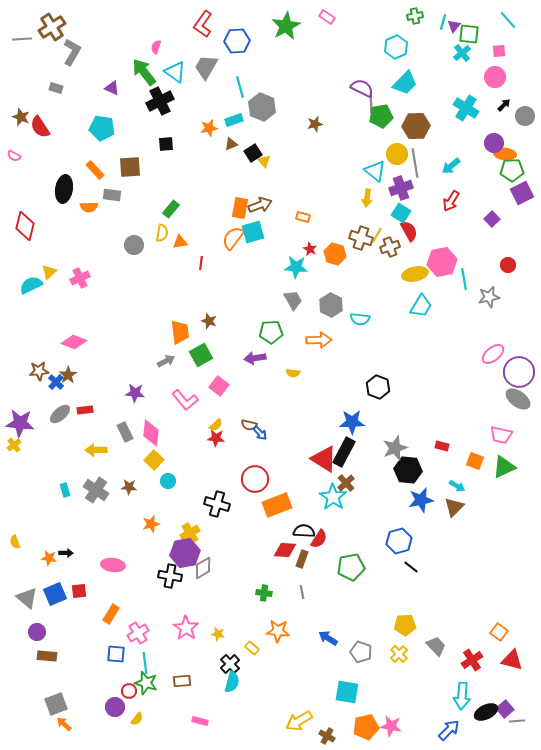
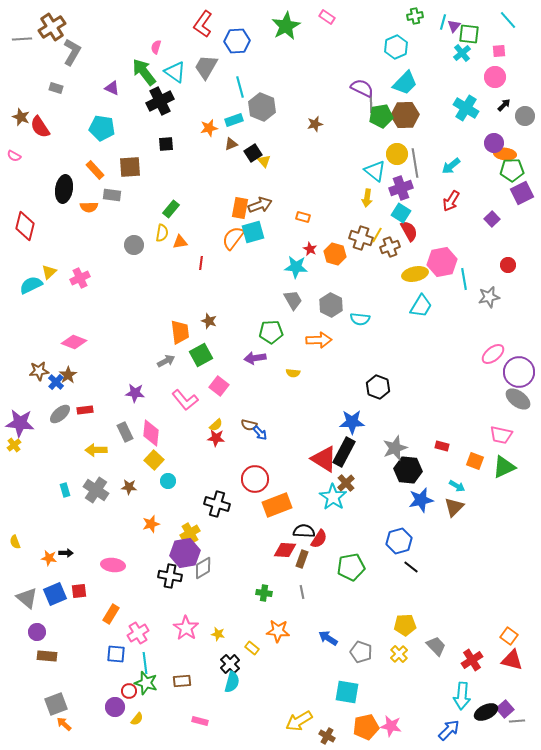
brown hexagon at (416, 126): moved 11 px left, 11 px up
orange square at (499, 632): moved 10 px right, 4 px down
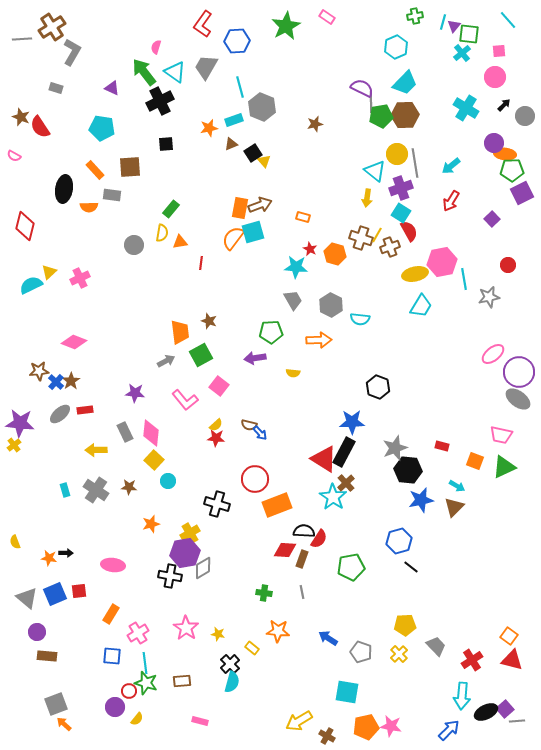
brown star at (68, 375): moved 3 px right, 6 px down
blue square at (116, 654): moved 4 px left, 2 px down
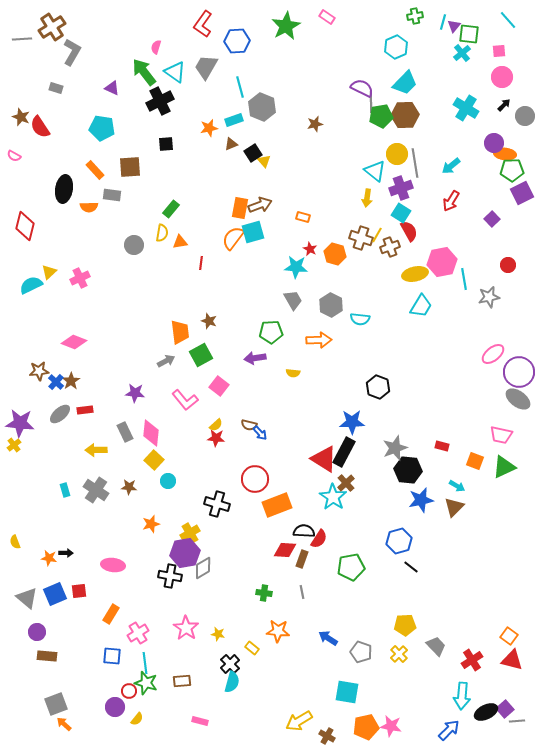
pink circle at (495, 77): moved 7 px right
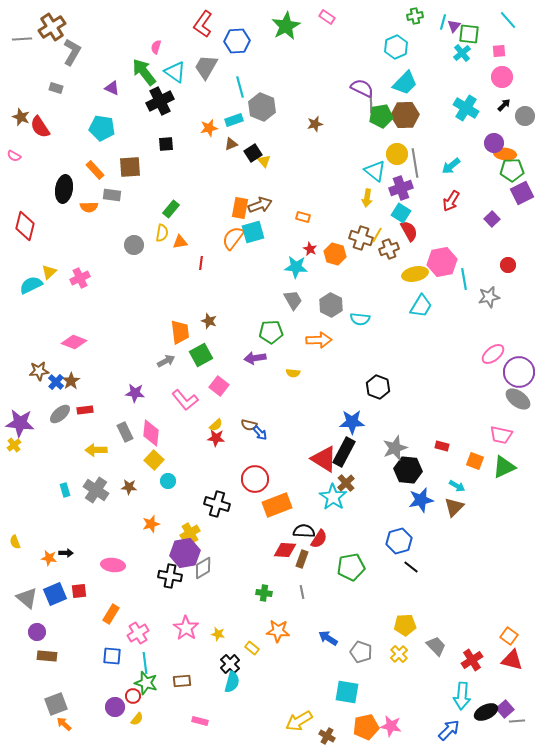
brown cross at (390, 247): moved 1 px left, 2 px down
red circle at (129, 691): moved 4 px right, 5 px down
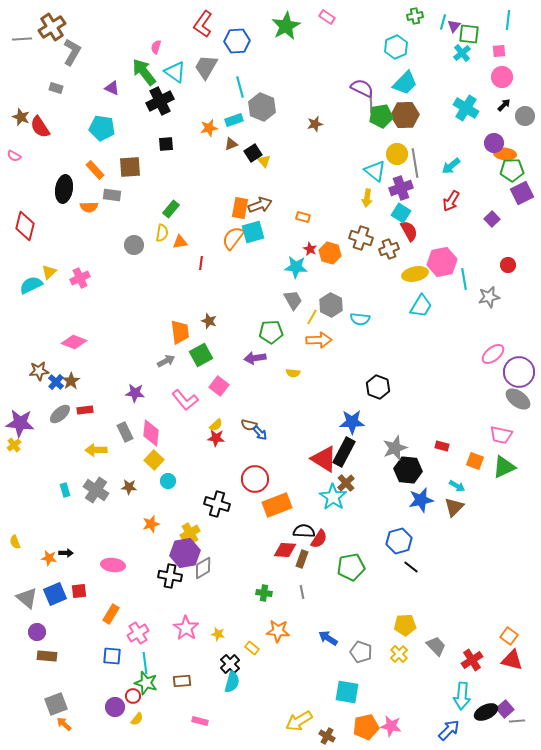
cyan line at (508, 20): rotated 48 degrees clockwise
yellow line at (377, 235): moved 65 px left, 82 px down
orange hexagon at (335, 254): moved 5 px left, 1 px up
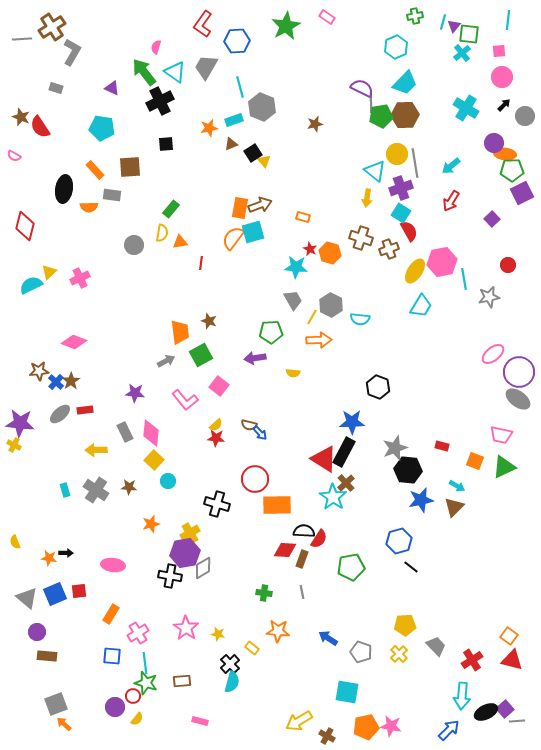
yellow ellipse at (415, 274): moved 3 px up; rotated 45 degrees counterclockwise
yellow cross at (14, 445): rotated 24 degrees counterclockwise
orange rectangle at (277, 505): rotated 20 degrees clockwise
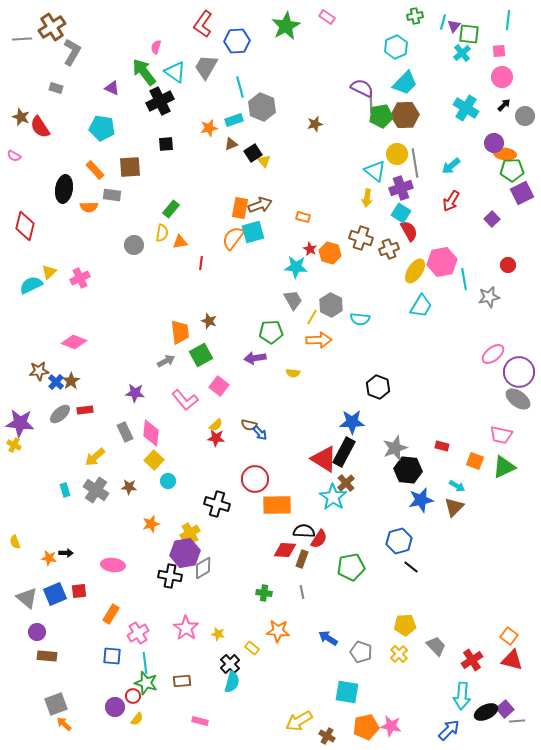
yellow arrow at (96, 450): moved 1 px left, 7 px down; rotated 40 degrees counterclockwise
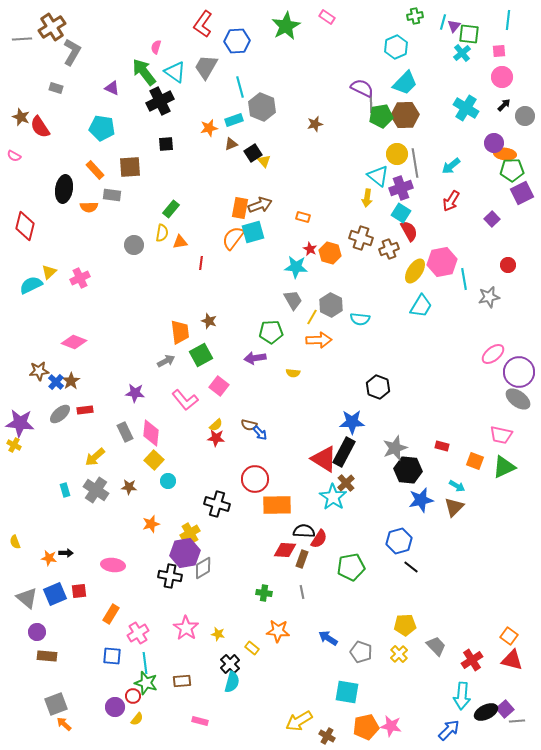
cyan triangle at (375, 171): moved 3 px right, 5 px down
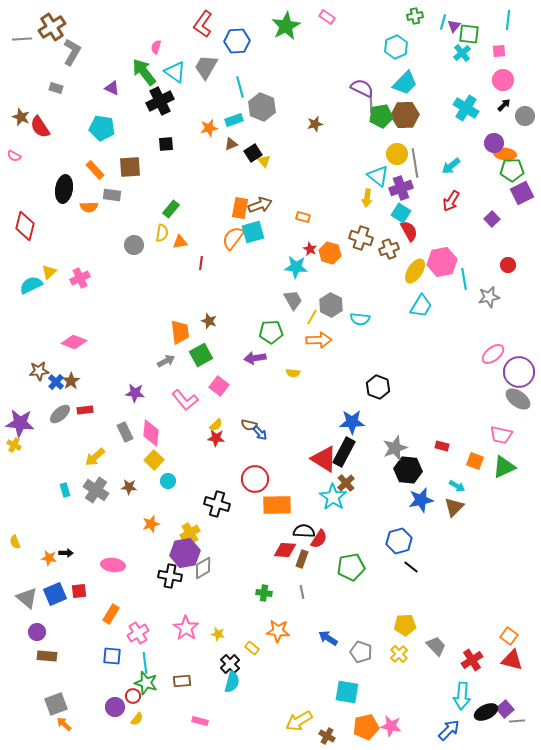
pink circle at (502, 77): moved 1 px right, 3 px down
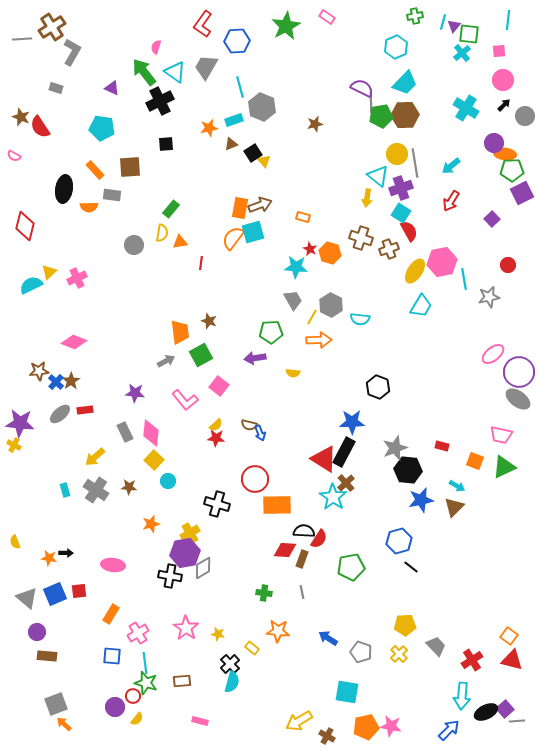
pink cross at (80, 278): moved 3 px left
blue arrow at (260, 433): rotated 21 degrees clockwise
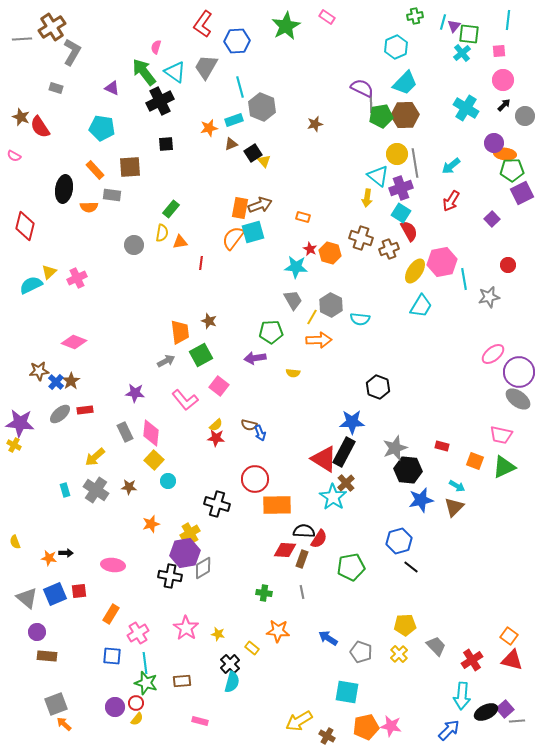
red circle at (133, 696): moved 3 px right, 7 px down
